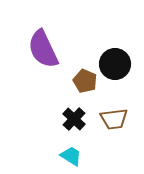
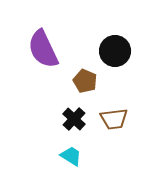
black circle: moved 13 px up
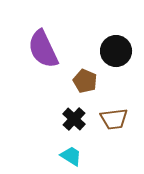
black circle: moved 1 px right
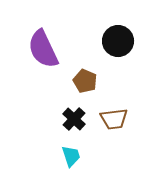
black circle: moved 2 px right, 10 px up
cyan trapezoid: rotated 40 degrees clockwise
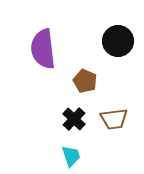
purple semicircle: rotated 18 degrees clockwise
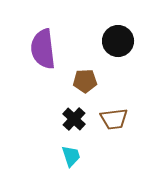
brown pentagon: rotated 25 degrees counterclockwise
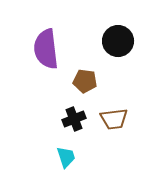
purple semicircle: moved 3 px right
brown pentagon: rotated 10 degrees clockwise
black cross: rotated 25 degrees clockwise
cyan trapezoid: moved 5 px left, 1 px down
